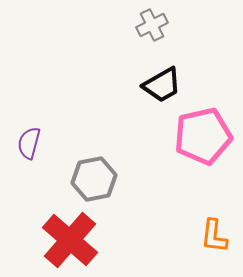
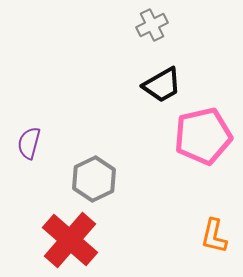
gray hexagon: rotated 15 degrees counterclockwise
orange L-shape: rotated 6 degrees clockwise
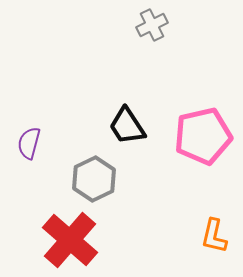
black trapezoid: moved 35 px left, 41 px down; rotated 87 degrees clockwise
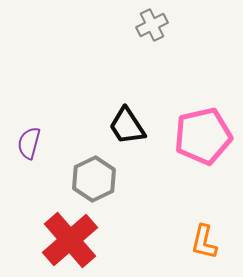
orange L-shape: moved 10 px left, 6 px down
red cross: rotated 8 degrees clockwise
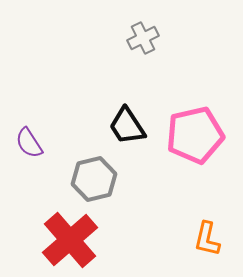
gray cross: moved 9 px left, 13 px down
pink pentagon: moved 8 px left, 1 px up
purple semicircle: rotated 48 degrees counterclockwise
gray hexagon: rotated 12 degrees clockwise
orange L-shape: moved 3 px right, 3 px up
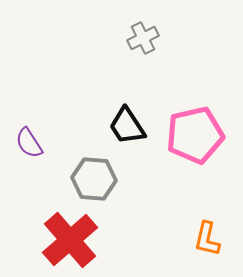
gray hexagon: rotated 18 degrees clockwise
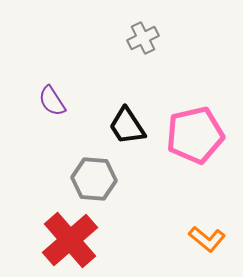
purple semicircle: moved 23 px right, 42 px up
orange L-shape: rotated 63 degrees counterclockwise
